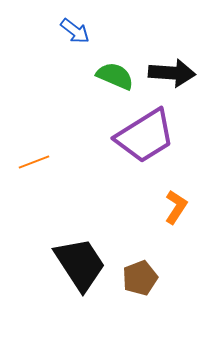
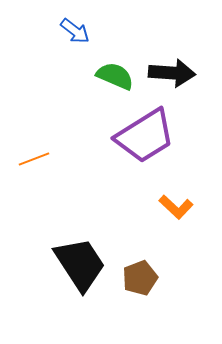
orange line: moved 3 px up
orange L-shape: rotated 100 degrees clockwise
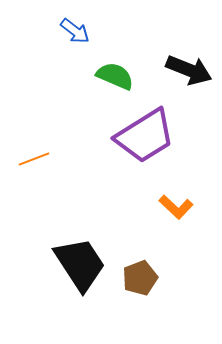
black arrow: moved 17 px right, 3 px up; rotated 18 degrees clockwise
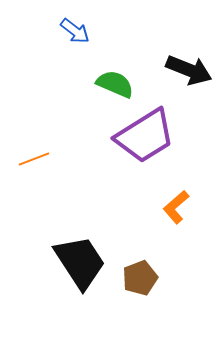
green semicircle: moved 8 px down
orange L-shape: rotated 96 degrees clockwise
black trapezoid: moved 2 px up
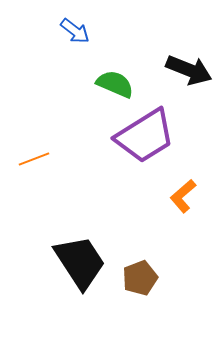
orange L-shape: moved 7 px right, 11 px up
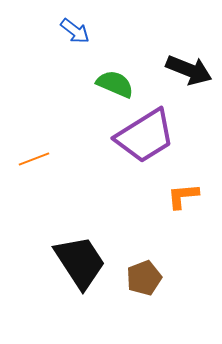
orange L-shape: rotated 36 degrees clockwise
brown pentagon: moved 4 px right
